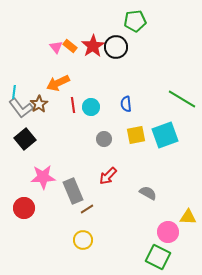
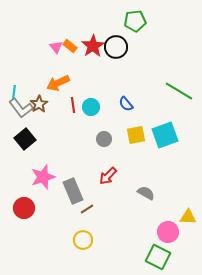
green line: moved 3 px left, 8 px up
blue semicircle: rotated 35 degrees counterclockwise
pink star: rotated 15 degrees counterclockwise
gray semicircle: moved 2 px left
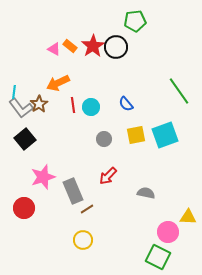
pink triangle: moved 2 px left, 2 px down; rotated 24 degrees counterclockwise
green line: rotated 24 degrees clockwise
gray semicircle: rotated 18 degrees counterclockwise
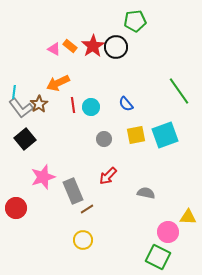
red circle: moved 8 px left
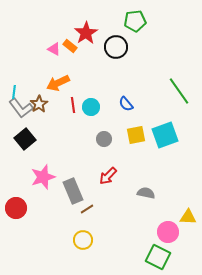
red star: moved 7 px left, 13 px up
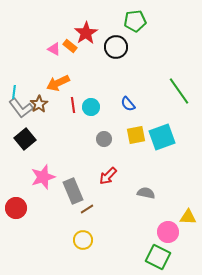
blue semicircle: moved 2 px right
cyan square: moved 3 px left, 2 px down
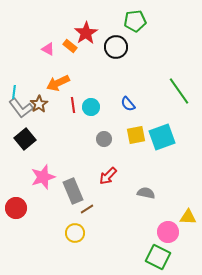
pink triangle: moved 6 px left
yellow circle: moved 8 px left, 7 px up
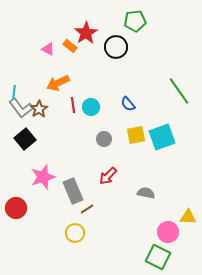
brown star: moved 5 px down
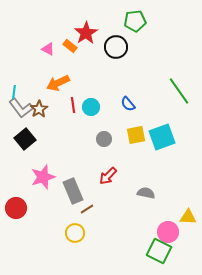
green square: moved 1 px right, 6 px up
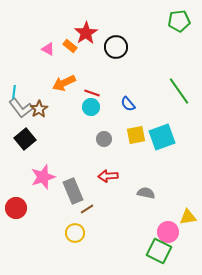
green pentagon: moved 44 px right
orange arrow: moved 6 px right
red line: moved 19 px right, 12 px up; rotated 63 degrees counterclockwise
red arrow: rotated 42 degrees clockwise
yellow triangle: rotated 12 degrees counterclockwise
